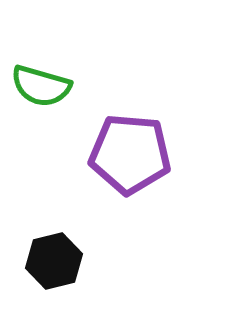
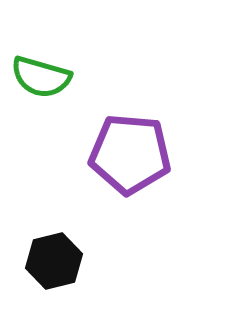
green semicircle: moved 9 px up
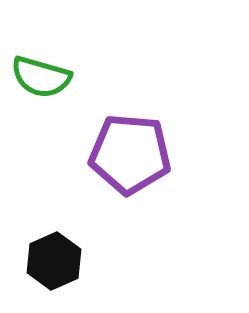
black hexagon: rotated 10 degrees counterclockwise
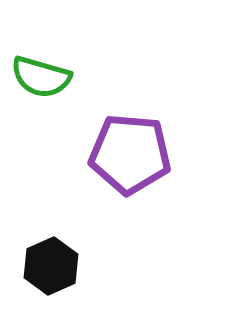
black hexagon: moved 3 px left, 5 px down
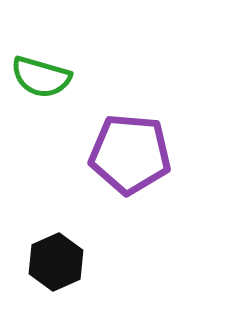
black hexagon: moved 5 px right, 4 px up
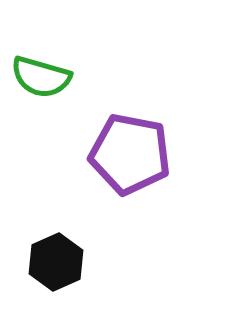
purple pentagon: rotated 6 degrees clockwise
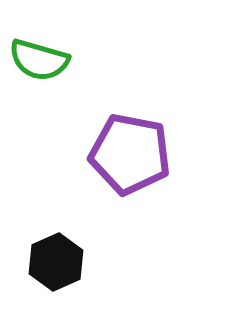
green semicircle: moved 2 px left, 17 px up
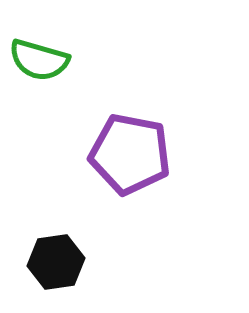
black hexagon: rotated 16 degrees clockwise
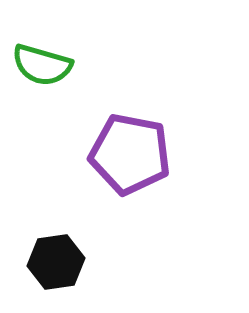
green semicircle: moved 3 px right, 5 px down
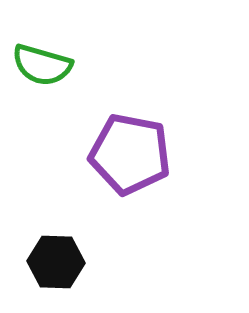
black hexagon: rotated 10 degrees clockwise
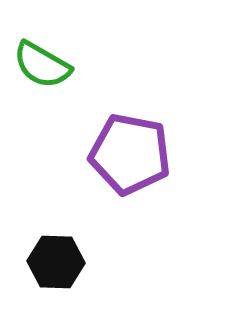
green semicircle: rotated 14 degrees clockwise
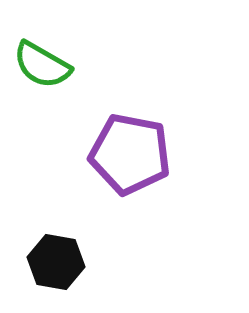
black hexagon: rotated 8 degrees clockwise
